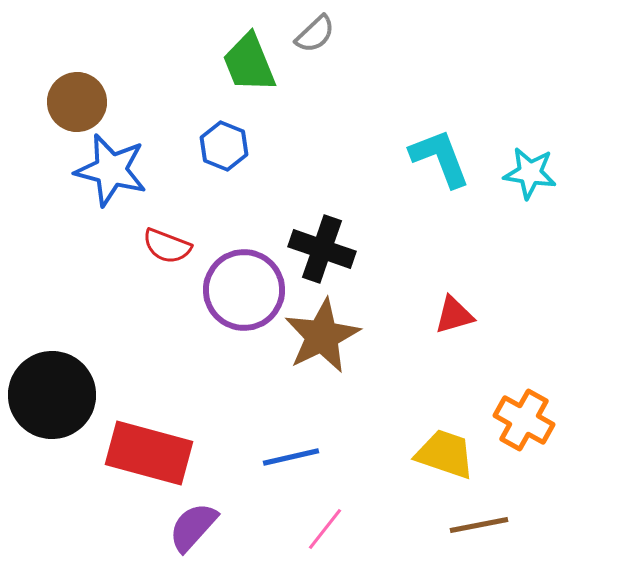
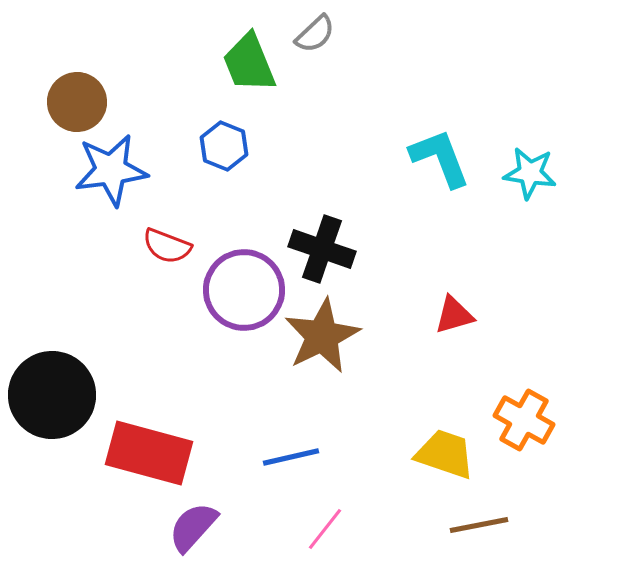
blue star: rotated 22 degrees counterclockwise
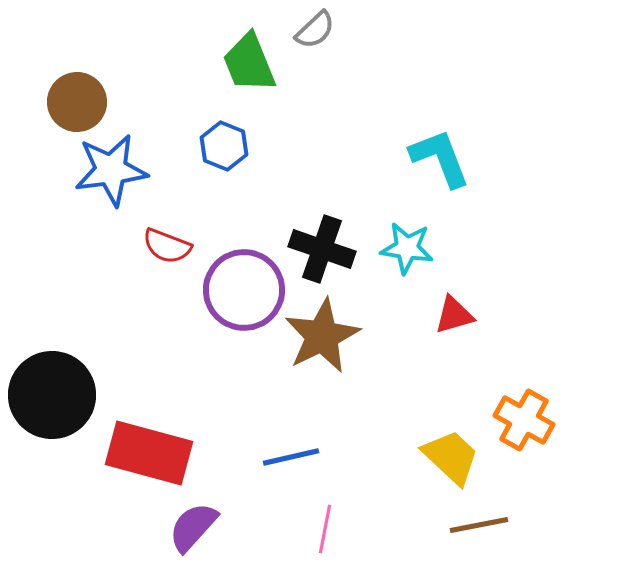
gray semicircle: moved 4 px up
cyan star: moved 123 px left, 75 px down
yellow trapezoid: moved 6 px right, 3 px down; rotated 24 degrees clockwise
pink line: rotated 27 degrees counterclockwise
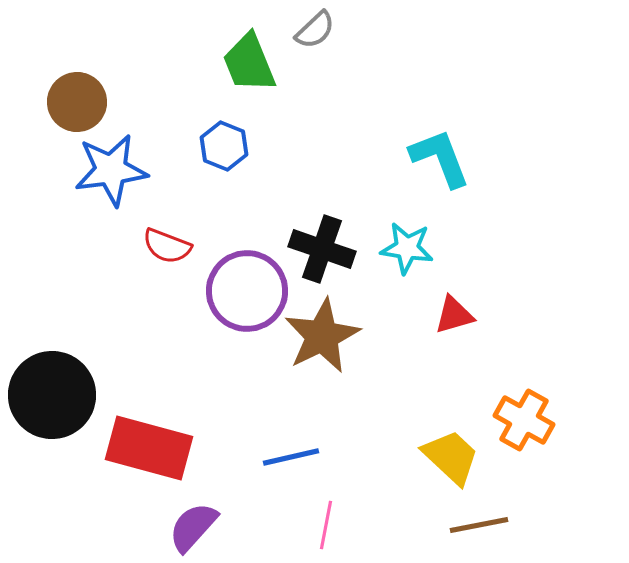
purple circle: moved 3 px right, 1 px down
red rectangle: moved 5 px up
pink line: moved 1 px right, 4 px up
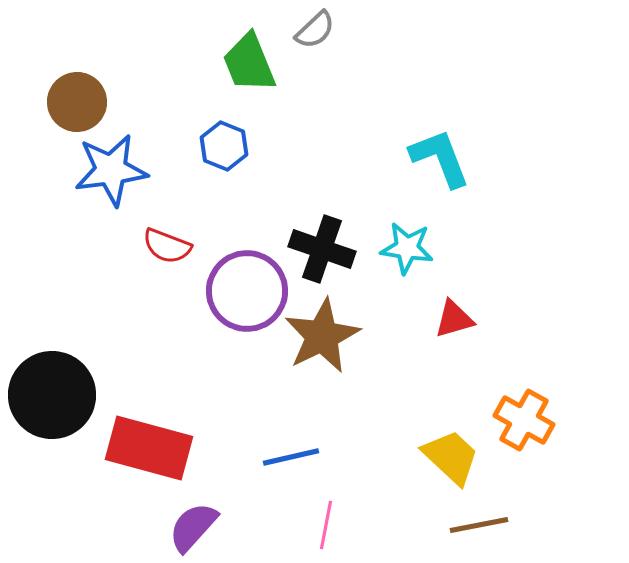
red triangle: moved 4 px down
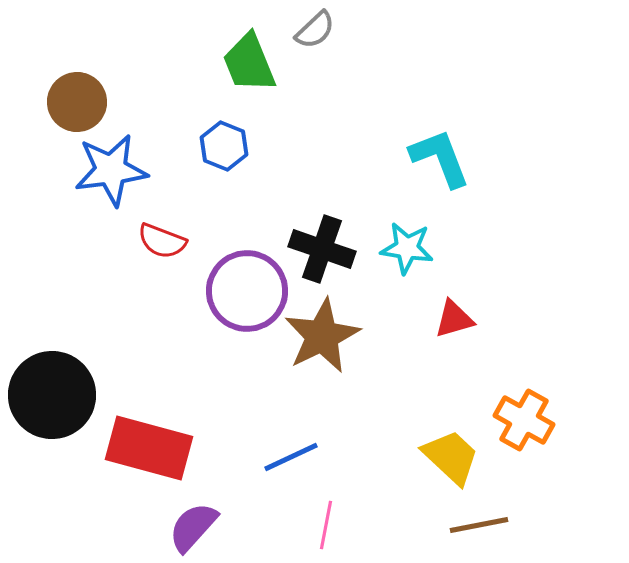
red semicircle: moved 5 px left, 5 px up
blue line: rotated 12 degrees counterclockwise
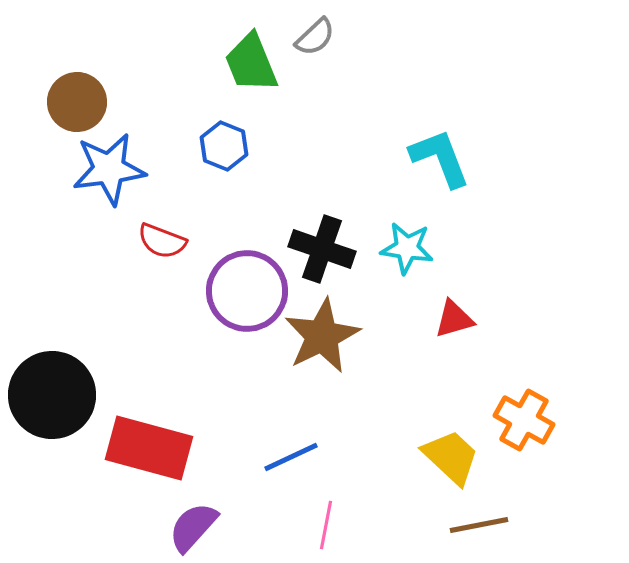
gray semicircle: moved 7 px down
green trapezoid: moved 2 px right
blue star: moved 2 px left, 1 px up
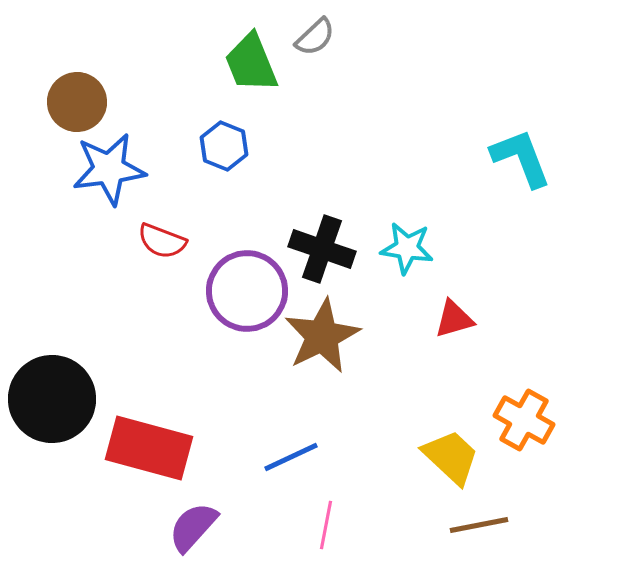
cyan L-shape: moved 81 px right
black circle: moved 4 px down
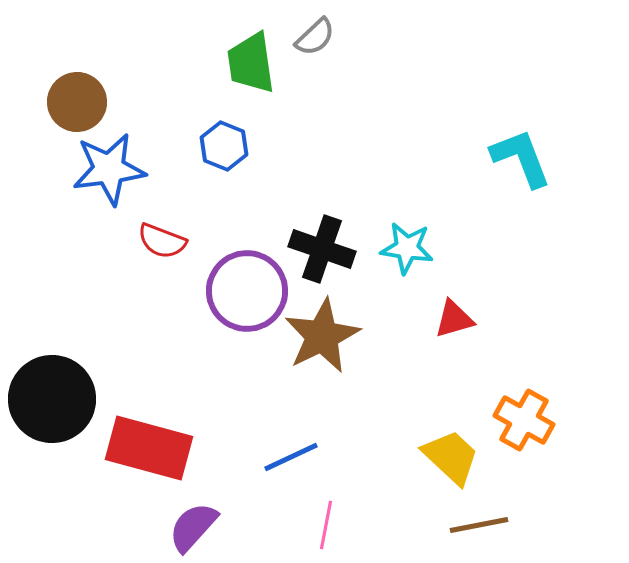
green trapezoid: rotated 14 degrees clockwise
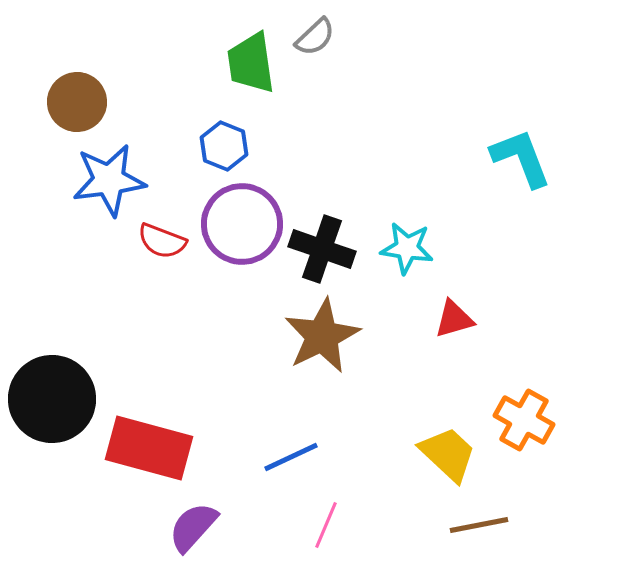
blue star: moved 11 px down
purple circle: moved 5 px left, 67 px up
yellow trapezoid: moved 3 px left, 3 px up
pink line: rotated 12 degrees clockwise
